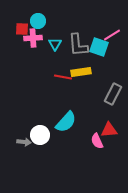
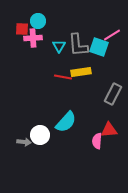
cyan triangle: moved 4 px right, 2 px down
pink semicircle: rotated 28 degrees clockwise
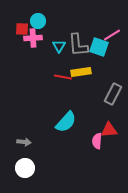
white circle: moved 15 px left, 33 px down
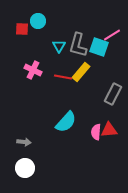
pink cross: moved 32 px down; rotated 30 degrees clockwise
gray L-shape: rotated 20 degrees clockwise
yellow rectangle: rotated 42 degrees counterclockwise
pink semicircle: moved 1 px left, 9 px up
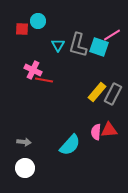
cyan triangle: moved 1 px left, 1 px up
yellow rectangle: moved 16 px right, 20 px down
red line: moved 19 px left, 3 px down
cyan semicircle: moved 4 px right, 23 px down
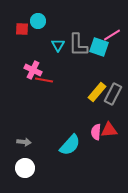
gray L-shape: rotated 15 degrees counterclockwise
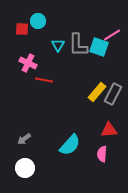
pink cross: moved 5 px left, 7 px up
pink semicircle: moved 6 px right, 22 px down
gray arrow: moved 3 px up; rotated 136 degrees clockwise
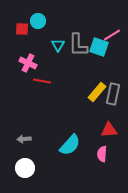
red line: moved 2 px left, 1 px down
gray rectangle: rotated 15 degrees counterclockwise
gray arrow: rotated 32 degrees clockwise
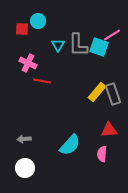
gray rectangle: rotated 30 degrees counterclockwise
